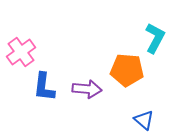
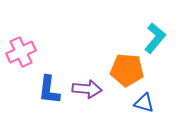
cyan L-shape: rotated 12 degrees clockwise
pink cross: rotated 12 degrees clockwise
blue L-shape: moved 5 px right, 3 px down
blue triangle: moved 17 px up; rotated 25 degrees counterclockwise
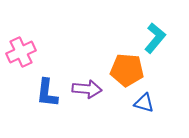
blue L-shape: moved 2 px left, 3 px down
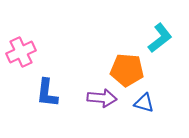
cyan L-shape: moved 5 px right; rotated 12 degrees clockwise
purple arrow: moved 15 px right, 9 px down
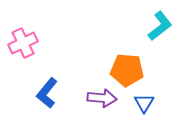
cyan L-shape: moved 12 px up
pink cross: moved 2 px right, 9 px up
blue L-shape: rotated 32 degrees clockwise
blue triangle: rotated 45 degrees clockwise
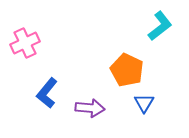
pink cross: moved 2 px right
orange pentagon: rotated 20 degrees clockwise
purple arrow: moved 12 px left, 10 px down
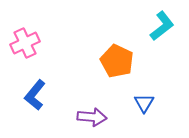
cyan L-shape: moved 2 px right
orange pentagon: moved 10 px left, 9 px up
blue L-shape: moved 12 px left, 2 px down
purple arrow: moved 2 px right, 9 px down
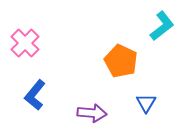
pink cross: rotated 20 degrees counterclockwise
orange pentagon: moved 4 px right
blue triangle: moved 2 px right
purple arrow: moved 4 px up
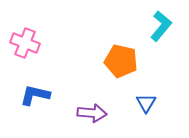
cyan L-shape: moved 1 px left; rotated 12 degrees counterclockwise
pink cross: rotated 24 degrees counterclockwise
orange pentagon: rotated 12 degrees counterclockwise
blue L-shape: rotated 64 degrees clockwise
